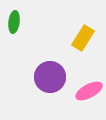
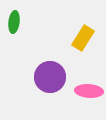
pink ellipse: rotated 32 degrees clockwise
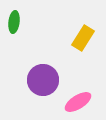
purple circle: moved 7 px left, 3 px down
pink ellipse: moved 11 px left, 11 px down; rotated 36 degrees counterclockwise
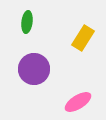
green ellipse: moved 13 px right
purple circle: moved 9 px left, 11 px up
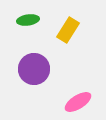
green ellipse: moved 1 px right, 2 px up; rotated 75 degrees clockwise
yellow rectangle: moved 15 px left, 8 px up
